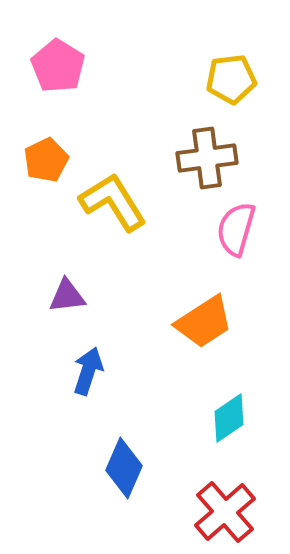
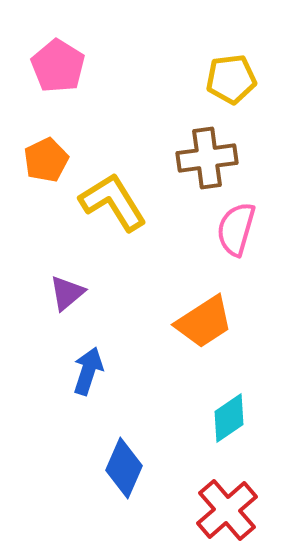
purple triangle: moved 3 px up; rotated 33 degrees counterclockwise
red cross: moved 2 px right, 2 px up
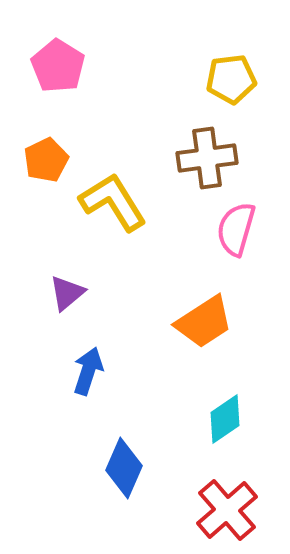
cyan diamond: moved 4 px left, 1 px down
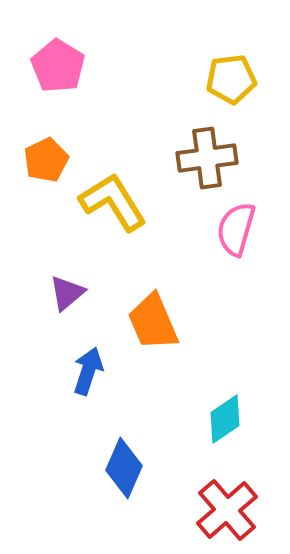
orange trapezoid: moved 51 px left; rotated 100 degrees clockwise
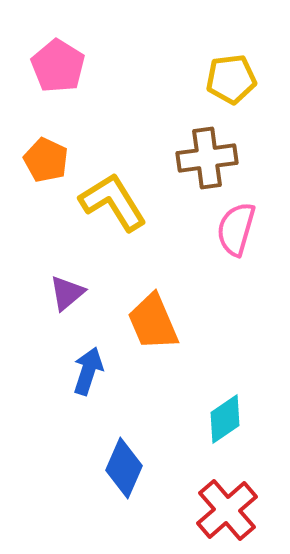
orange pentagon: rotated 21 degrees counterclockwise
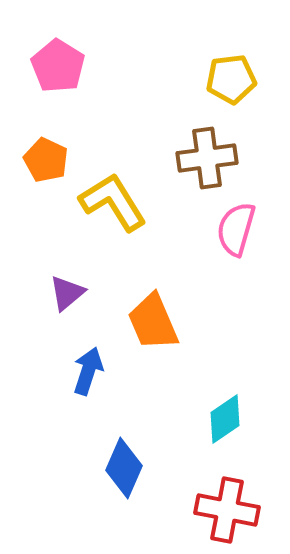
red cross: rotated 38 degrees counterclockwise
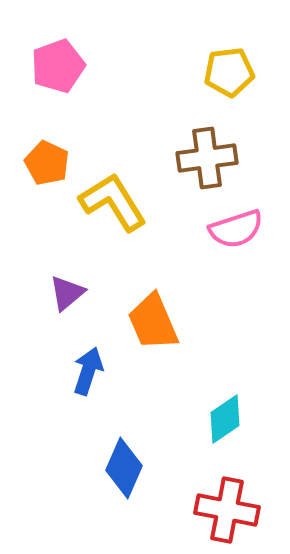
pink pentagon: rotated 20 degrees clockwise
yellow pentagon: moved 2 px left, 7 px up
orange pentagon: moved 1 px right, 3 px down
pink semicircle: rotated 124 degrees counterclockwise
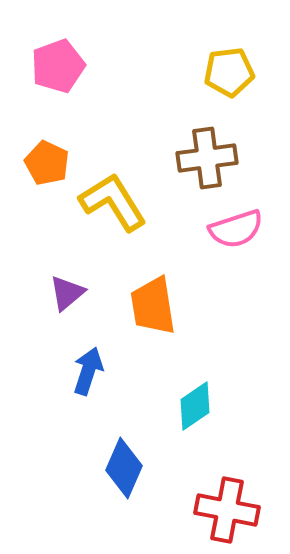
orange trapezoid: moved 16 px up; rotated 14 degrees clockwise
cyan diamond: moved 30 px left, 13 px up
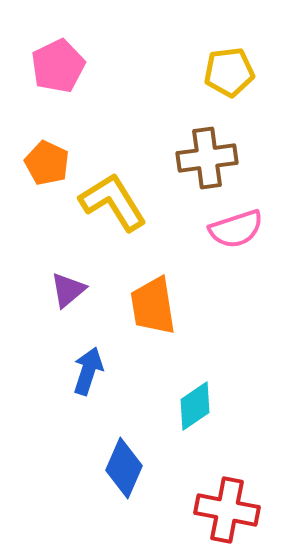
pink pentagon: rotated 6 degrees counterclockwise
purple triangle: moved 1 px right, 3 px up
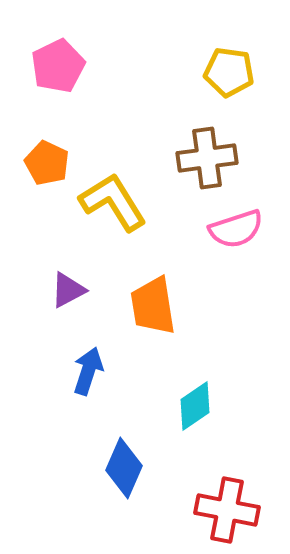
yellow pentagon: rotated 15 degrees clockwise
purple triangle: rotated 12 degrees clockwise
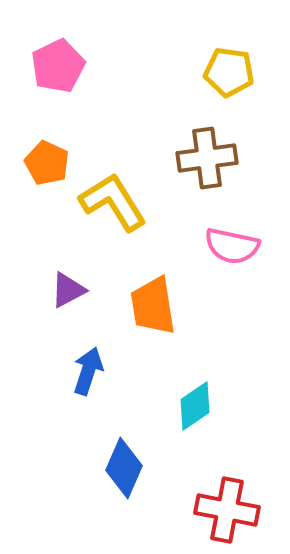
pink semicircle: moved 4 px left, 17 px down; rotated 30 degrees clockwise
